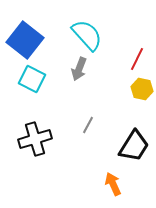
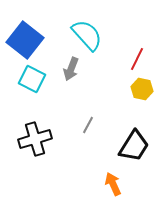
gray arrow: moved 8 px left
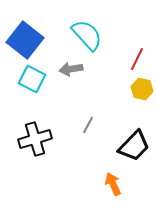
gray arrow: rotated 60 degrees clockwise
black trapezoid: rotated 12 degrees clockwise
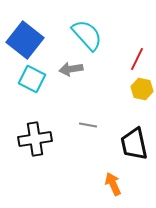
gray line: rotated 72 degrees clockwise
black cross: rotated 8 degrees clockwise
black trapezoid: moved 2 px up; rotated 124 degrees clockwise
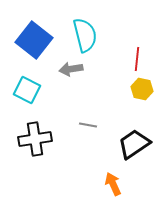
cyan semicircle: moved 2 px left; rotated 28 degrees clockwise
blue square: moved 9 px right
red line: rotated 20 degrees counterclockwise
cyan square: moved 5 px left, 11 px down
black trapezoid: rotated 68 degrees clockwise
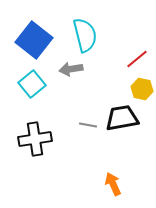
red line: rotated 45 degrees clockwise
cyan square: moved 5 px right, 6 px up; rotated 24 degrees clockwise
black trapezoid: moved 12 px left, 26 px up; rotated 24 degrees clockwise
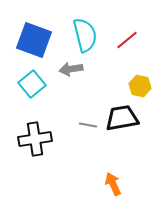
blue square: rotated 18 degrees counterclockwise
red line: moved 10 px left, 19 px up
yellow hexagon: moved 2 px left, 3 px up
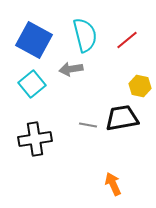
blue square: rotated 9 degrees clockwise
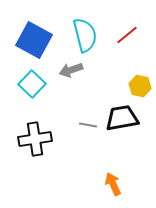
red line: moved 5 px up
gray arrow: moved 1 px down; rotated 10 degrees counterclockwise
cyan square: rotated 8 degrees counterclockwise
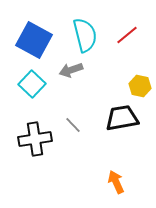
gray line: moved 15 px left; rotated 36 degrees clockwise
orange arrow: moved 3 px right, 2 px up
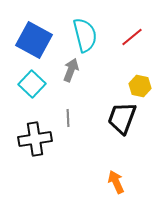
red line: moved 5 px right, 2 px down
gray arrow: rotated 130 degrees clockwise
black trapezoid: rotated 60 degrees counterclockwise
gray line: moved 5 px left, 7 px up; rotated 42 degrees clockwise
